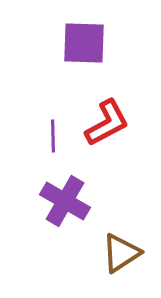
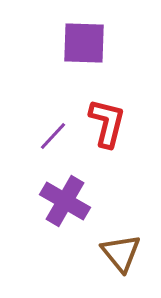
red L-shape: rotated 48 degrees counterclockwise
purple line: rotated 44 degrees clockwise
brown triangle: rotated 36 degrees counterclockwise
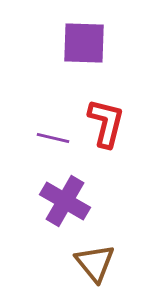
red L-shape: moved 1 px left
purple line: moved 2 px down; rotated 60 degrees clockwise
brown triangle: moved 26 px left, 10 px down
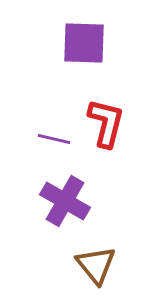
purple line: moved 1 px right, 1 px down
brown triangle: moved 1 px right, 2 px down
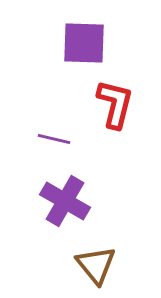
red L-shape: moved 9 px right, 19 px up
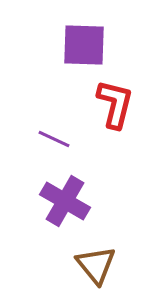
purple square: moved 2 px down
purple line: rotated 12 degrees clockwise
